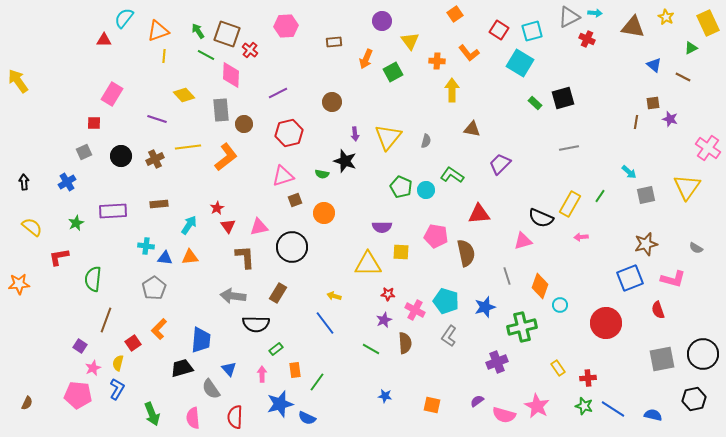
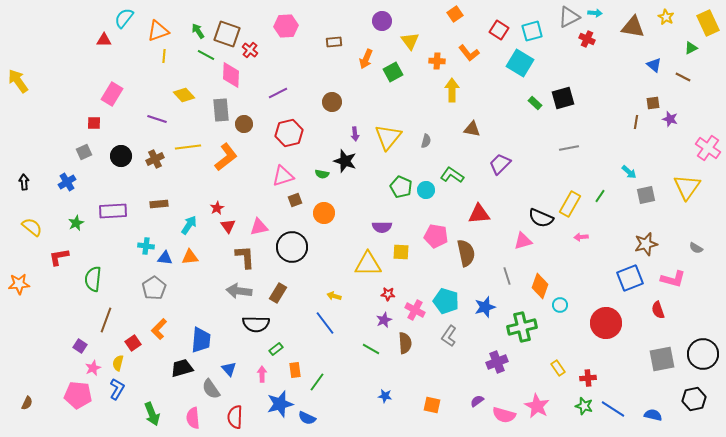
gray arrow at (233, 296): moved 6 px right, 5 px up
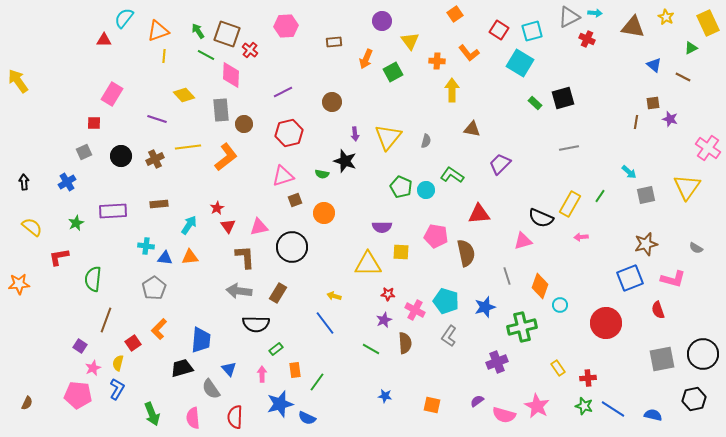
purple line at (278, 93): moved 5 px right, 1 px up
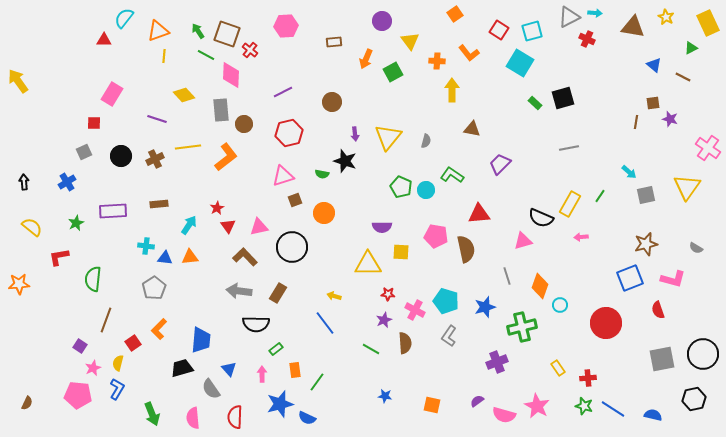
brown semicircle at (466, 253): moved 4 px up
brown L-shape at (245, 257): rotated 40 degrees counterclockwise
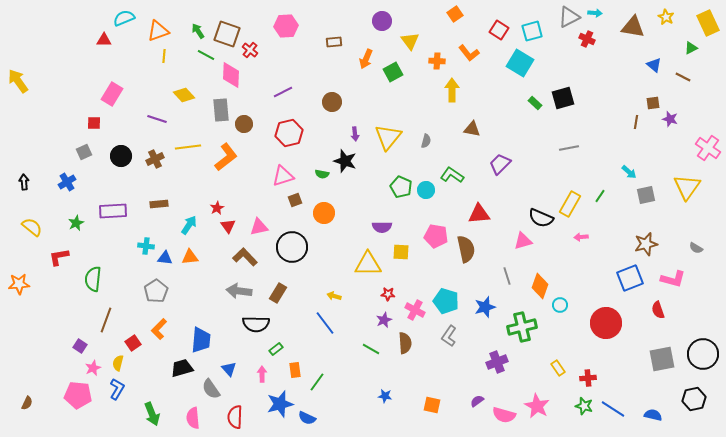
cyan semicircle at (124, 18): rotated 30 degrees clockwise
gray pentagon at (154, 288): moved 2 px right, 3 px down
